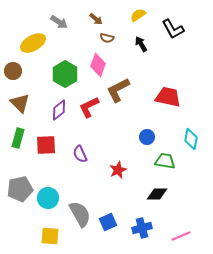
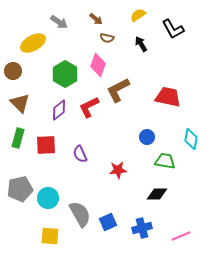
red star: rotated 18 degrees clockwise
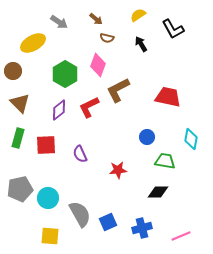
black diamond: moved 1 px right, 2 px up
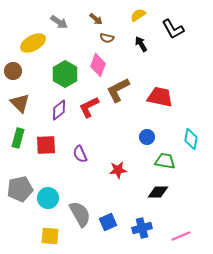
red trapezoid: moved 8 px left
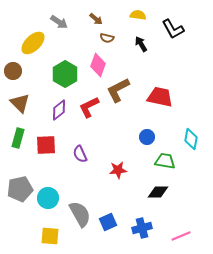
yellow semicircle: rotated 42 degrees clockwise
yellow ellipse: rotated 15 degrees counterclockwise
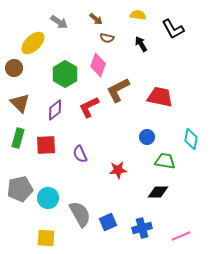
brown circle: moved 1 px right, 3 px up
purple diamond: moved 4 px left
yellow square: moved 4 px left, 2 px down
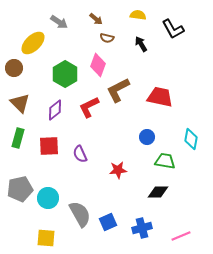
red square: moved 3 px right, 1 px down
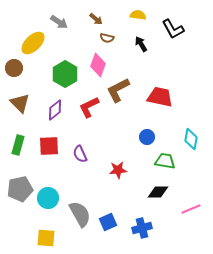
green rectangle: moved 7 px down
pink line: moved 10 px right, 27 px up
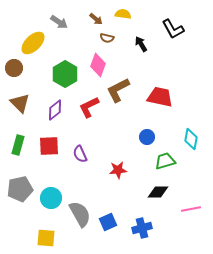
yellow semicircle: moved 15 px left, 1 px up
green trapezoid: rotated 25 degrees counterclockwise
cyan circle: moved 3 px right
pink line: rotated 12 degrees clockwise
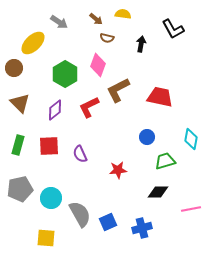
black arrow: rotated 42 degrees clockwise
